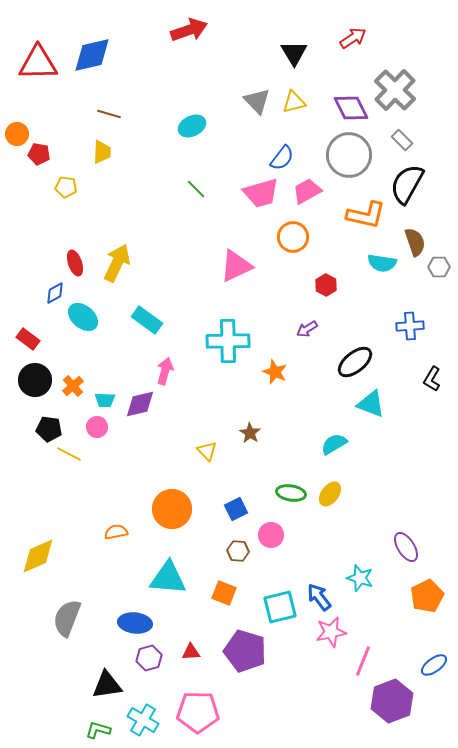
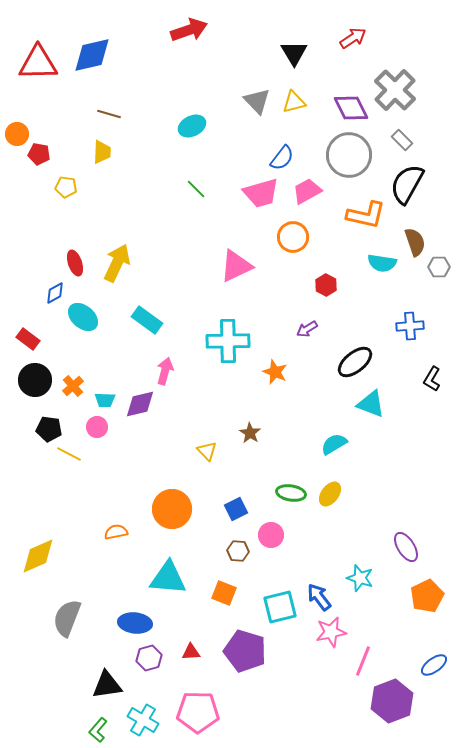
green L-shape at (98, 730): rotated 65 degrees counterclockwise
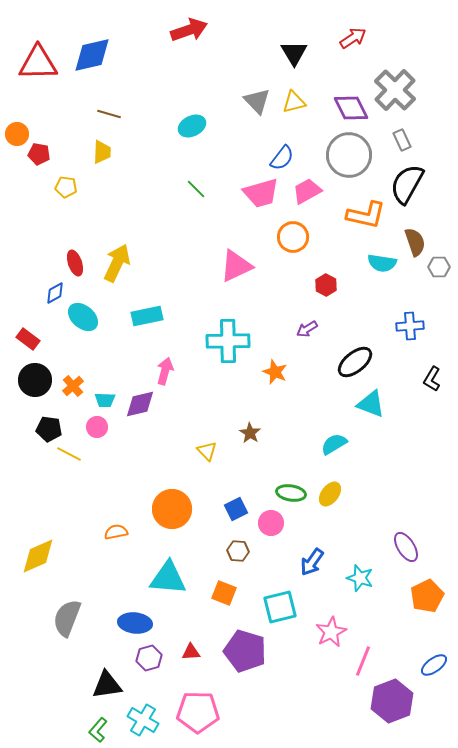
gray rectangle at (402, 140): rotated 20 degrees clockwise
cyan rectangle at (147, 320): moved 4 px up; rotated 48 degrees counterclockwise
pink circle at (271, 535): moved 12 px up
blue arrow at (319, 597): moved 7 px left, 35 px up; rotated 108 degrees counterclockwise
pink star at (331, 632): rotated 16 degrees counterclockwise
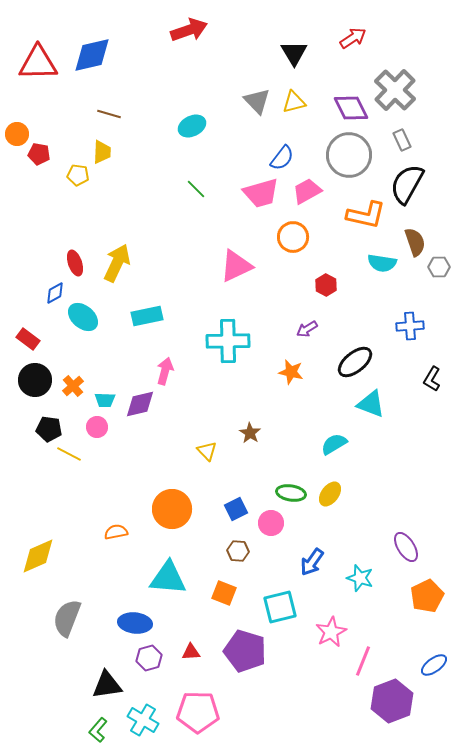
yellow pentagon at (66, 187): moved 12 px right, 12 px up
orange star at (275, 372): moved 16 px right; rotated 10 degrees counterclockwise
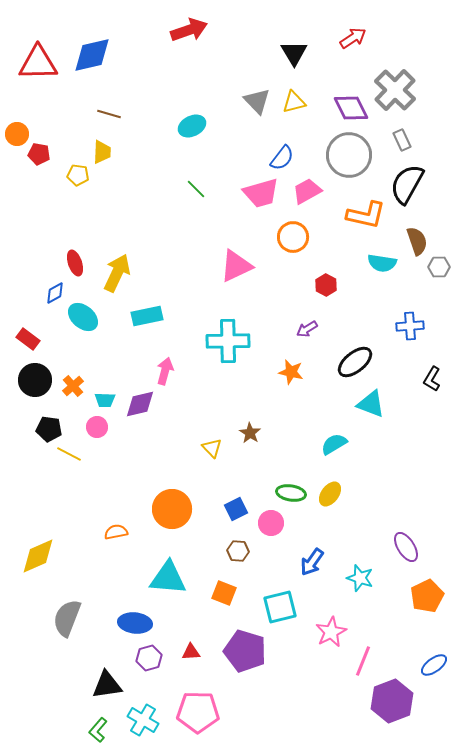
brown semicircle at (415, 242): moved 2 px right, 1 px up
yellow arrow at (117, 263): moved 10 px down
yellow triangle at (207, 451): moved 5 px right, 3 px up
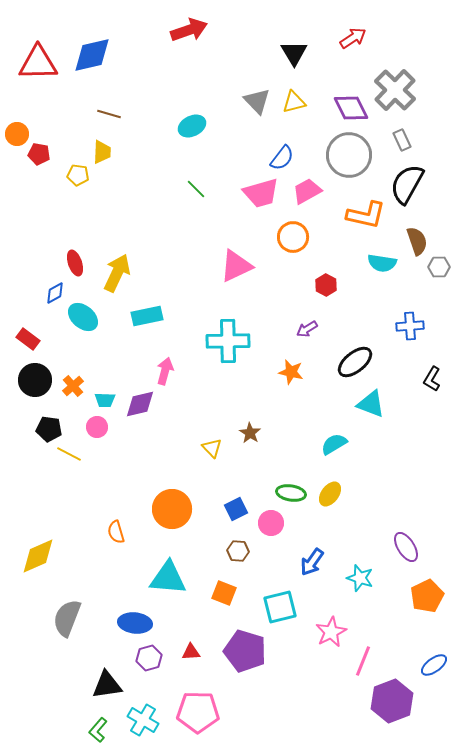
orange semicircle at (116, 532): rotated 95 degrees counterclockwise
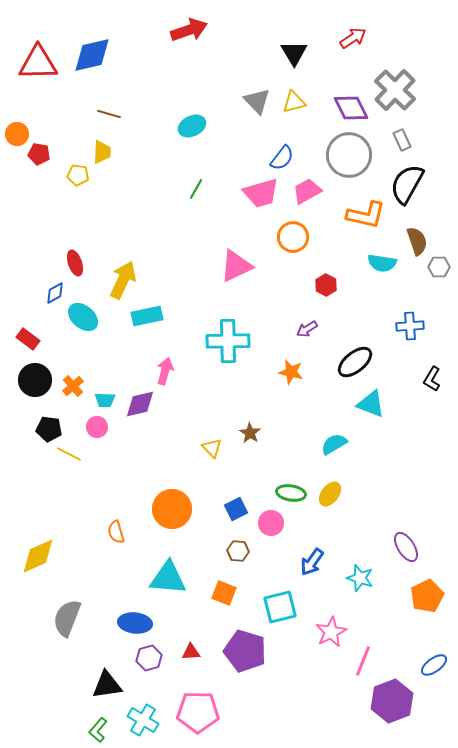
green line at (196, 189): rotated 75 degrees clockwise
yellow arrow at (117, 273): moved 6 px right, 7 px down
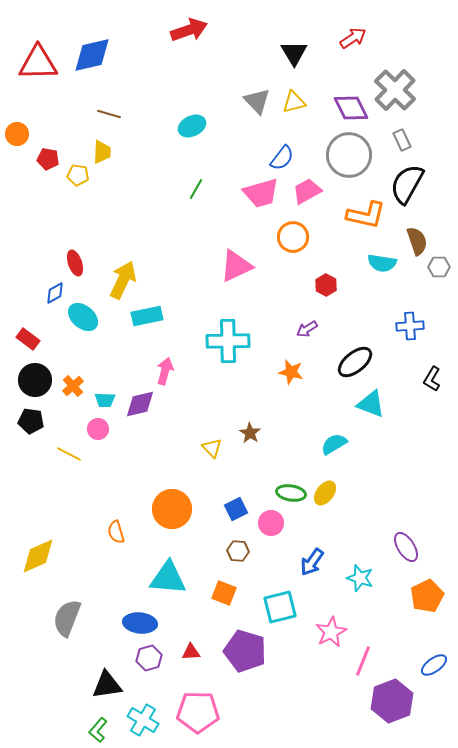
red pentagon at (39, 154): moved 9 px right, 5 px down
pink circle at (97, 427): moved 1 px right, 2 px down
black pentagon at (49, 429): moved 18 px left, 8 px up
yellow ellipse at (330, 494): moved 5 px left, 1 px up
blue ellipse at (135, 623): moved 5 px right
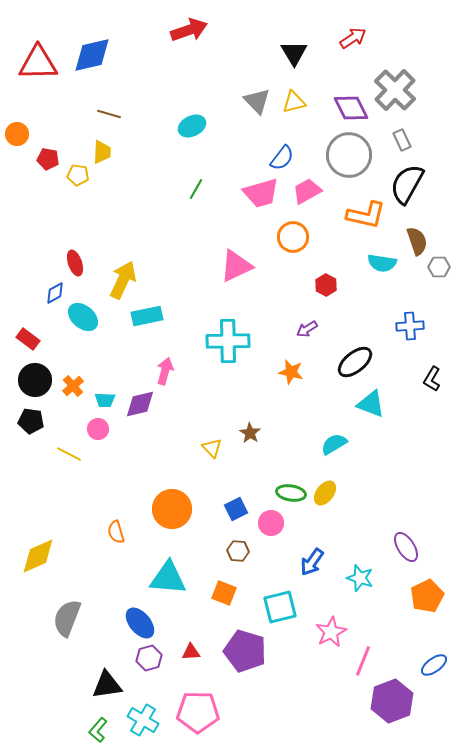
blue ellipse at (140, 623): rotated 44 degrees clockwise
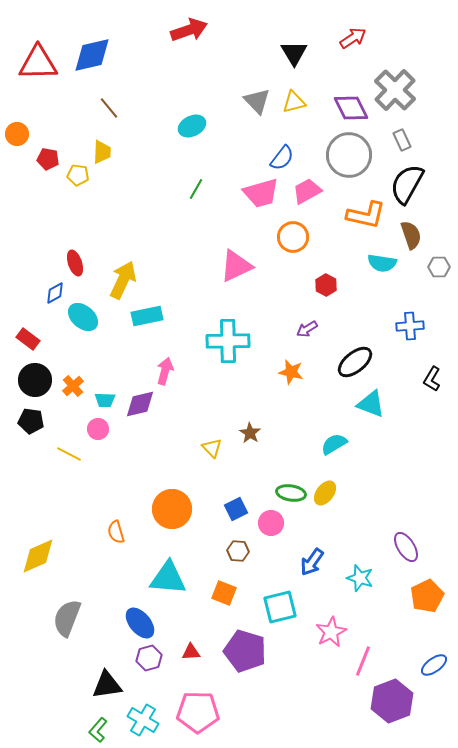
brown line at (109, 114): moved 6 px up; rotated 35 degrees clockwise
brown semicircle at (417, 241): moved 6 px left, 6 px up
